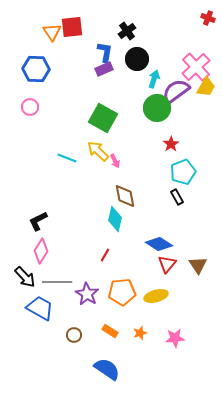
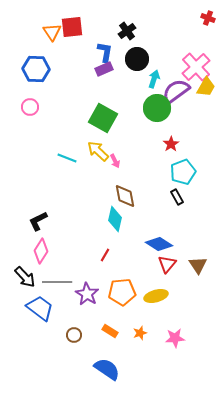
blue trapezoid: rotated 8 degrees clockwise
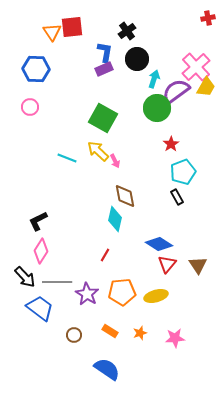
red cross: rotated 32 degrees counterclockwise
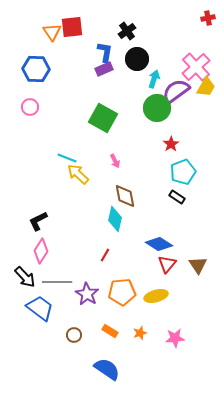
yellow arrow: moved 20 px left, 23 px down
black rectangle: rotated 28 degrees counterclockwise
